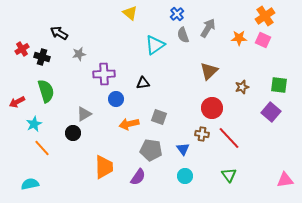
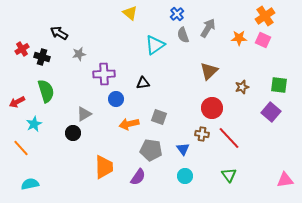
orange line: moved 21 px left
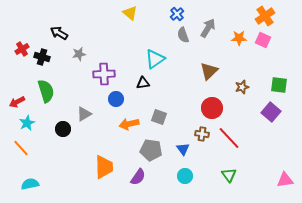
cyan triangle: moved 14 px down
cyan star: moved 7 px left, 1 px up
black circle: moved 10 px left, 4 px up
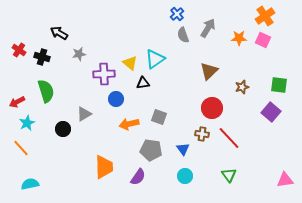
yellow triangle: moved 50 px down
red cross: moved 3 px left, 1 px down; rotated 24 degrees counterclockwise
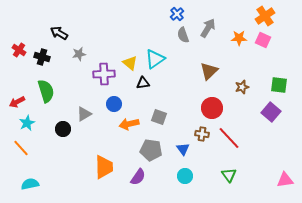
blue circle: moved 2 px left, 5 px down
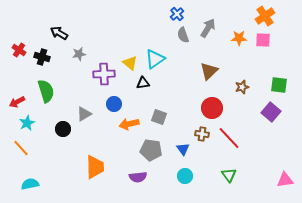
pink square: rotated 21 degrees counterclockwise
orange trapezoid: moved 9 px left
purple semicircle: rotated 48 degrees clockwise
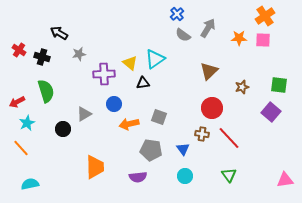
gray semicircle: rotated 35 degrees counterclockwise
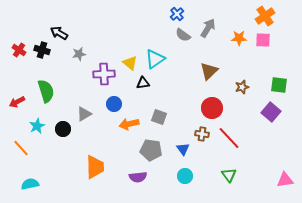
black cross: moved 7 px up
cyan star: moved 10 px right, 3 px down
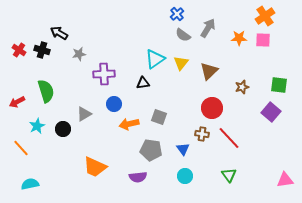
yellow triangle: moved 51 px right; rotated 28 degrees clockwise
orange trapezoid: rotated 115 degrees clockwise
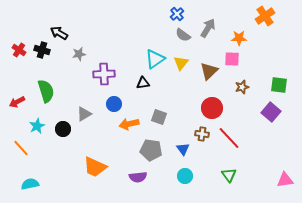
pink square: moved 31 px left, 19 px down
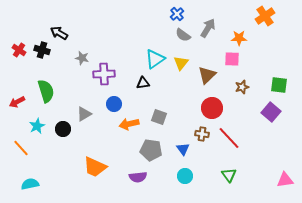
gray star: moved 3 px right, 4 px down; rotated 24 degrees clockwise
brown triangle: moved 2 px left, 4 px down
